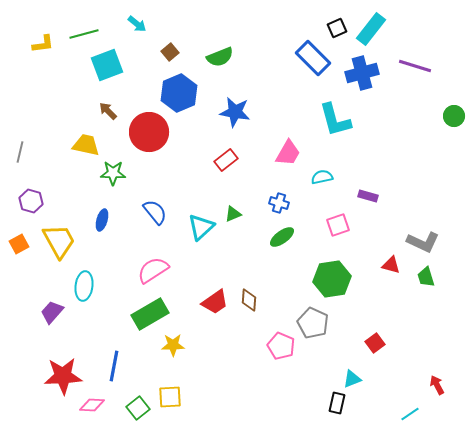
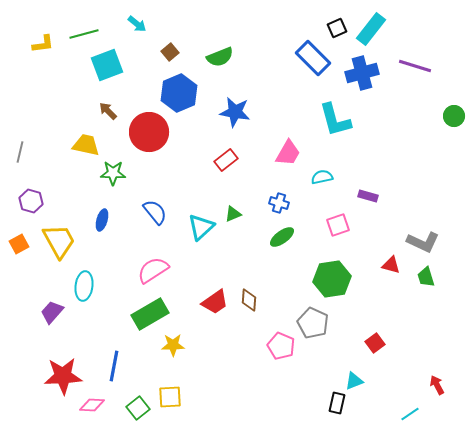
cyan triangle at (352, 379): moved 2 px right, 2 px down
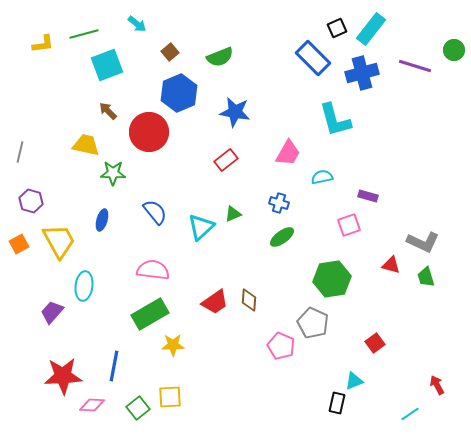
green circle at (454, 116): moved 66 px up
pink square at (338, 225): moved 11 px right
pink semicircle at (153, 270): rotated 40 degrees clockwise
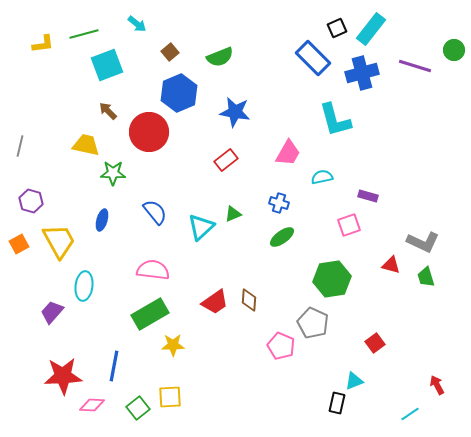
gray line at (20, 152): moved 6 px up
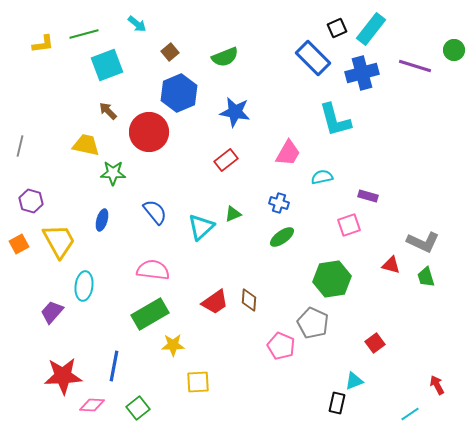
green semicircle at (220, 57): moved 5 px right
yellow square at (170, 397): moved 28 px right, 15 px up
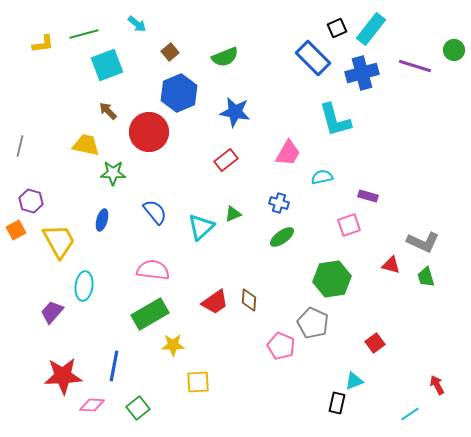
orange square at (19, 244): moved 3 px left, 14 px up
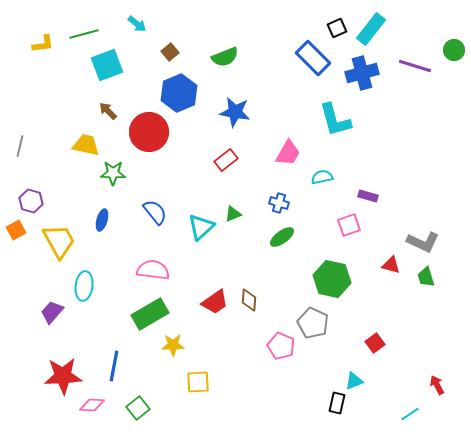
green hexagon at (332, 279): rotated 21 degrees clockwise
